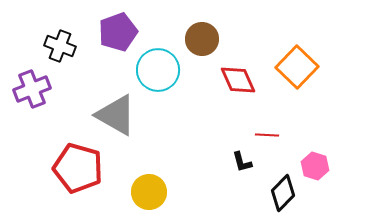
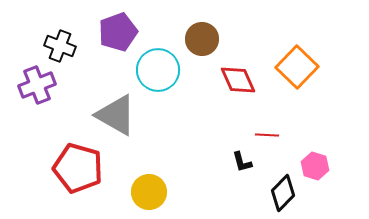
purple cross: moved 5 px right, 4 px up
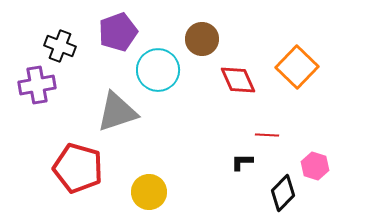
purple cross: rotated 12 degrees clockwise
gray triangle: moved 1 px right, 3 px up; rotated 48 degrees counterclockwise
black L-shape: rotated 105 degrees clockwise
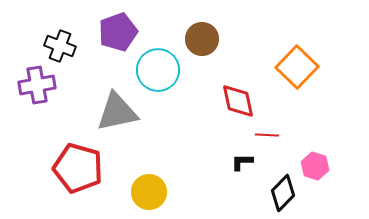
red diamond: moved 21 px down; rotated 12 degrees clockwise
gray triangle: rotated 6 degrees clockwise
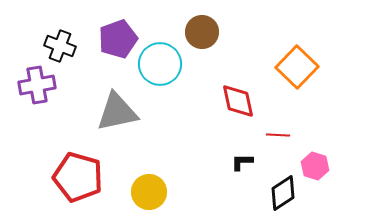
purple pentagon: moved 7 px down
brown circle: moved 7 px up
cyan circle: moved 2 px right, 6 px up
red line: moved 11 px right
red pentagon: moved 9 px down
black diamond: rotated 12 degrees clockwise
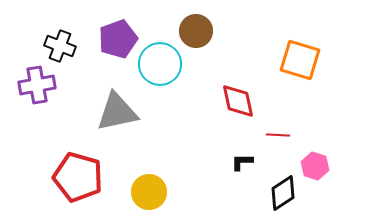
brown circle: moved 6 px left, 1 px up
orange square: moved 3 px right, 7 px up; rotated 27 degrees counterclockwise
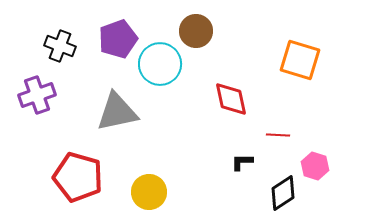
purple cross: moved 10 px down; rotated 9 degrees counterclockwise
red diamond: moved 7 px left, 2 px up
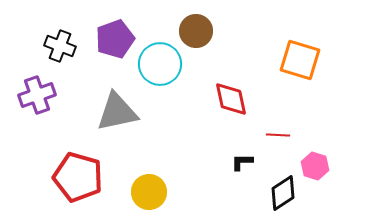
purple pentagon: moved 3 px left
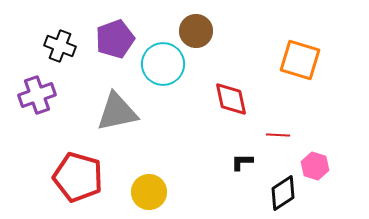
cyan circle: moved 3 px right
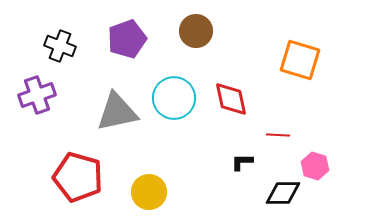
purple pentagon: moved 12 px right
cyan circle: moved 11 px right, 34 px down
black diamond: rotated 33 degrees clockwise
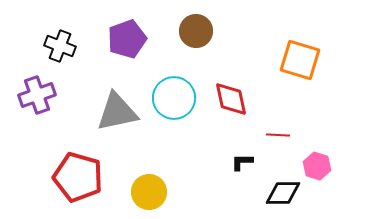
pink hexagon: moved 2 px right
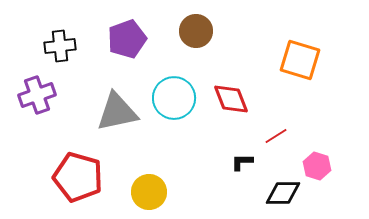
black cross: rotated 28 degrees counterclockwise
red diamond: rotated 9 degrees counterclockwise
red line: moved 2 px left, 1 px down; rotated 35 degrees counterclockwise
